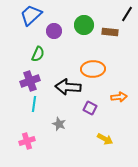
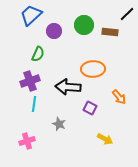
black line: rotated 14 degrees clockwise
orange arrow: rotated 56 degrees clockwise
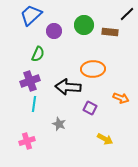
orange arrow: moved 2 px right, 1 px down; rotated 28 degrees counterclockwise
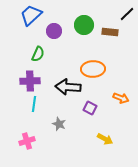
purple cross: rotated 18 degrees clockwise
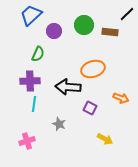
orange ellipse: rotated 15 degrees counterclockwise
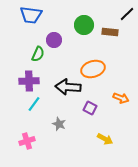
blue trapezoid: rotated 130 degrees counterclockwise
purple circle: moved 9 px down
purple cross: moved 1 px left
cyan line: rotated 28 degrees clockwise
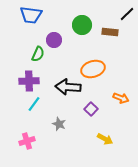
green circle: moved 2 px left
purple square: moved 1 px right, 1 px down; rotated 16 degrees clockwise
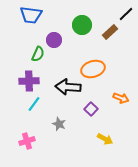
black line: moved 1 px left
brown rectangle: rotated 49 degrees counterclockwise
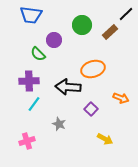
green semicircle: rotated 112 degrees clockwise
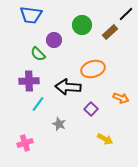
cyan line: moved 4 px right
pink cross: moved 2 px left, 2 px down
